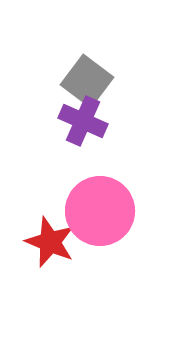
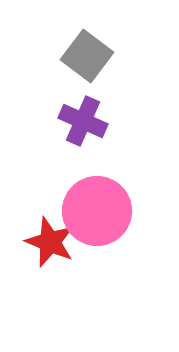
gray square: moved 25 px up
pink circle: moved 3 px left
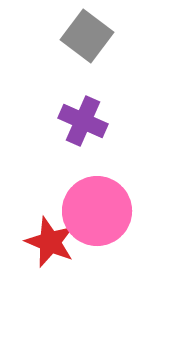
gray square: moved 20 px up
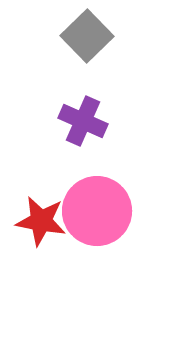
gray square: rotated 9 degrees clockwise
red star: moved 9 px left, 21 px up; rotated 12 degrees counterclockwise
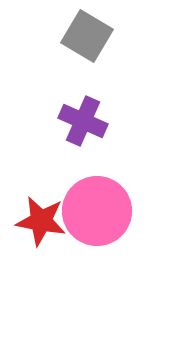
gray square: rotated 15 degrees counterclockwise
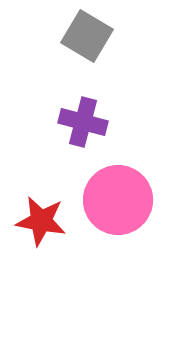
purple cross: moved 1 px down; rotated 9 degrees counterclockwise
pink circle: moved 21 px right, 11 px up
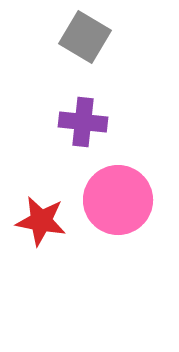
gray square: moved 2 px left, 1 px down
purple cross: rotated 9 degrees counterclockwise
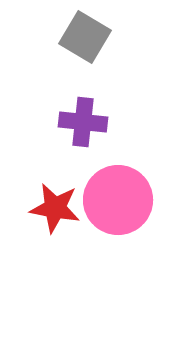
red star: moved 14 px right, 13 px up
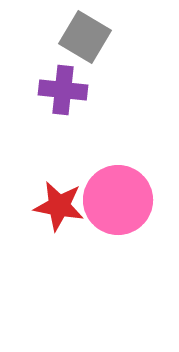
purple cross: moved 20 px left, 32 px up
red star: moved 4 px right, 2 px up
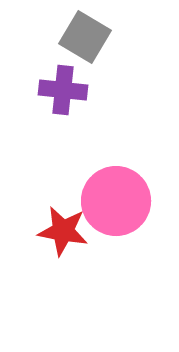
pink circle: moved 2 px left, 1 px down
red star: moved 4 px right, 25 px down
